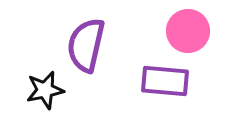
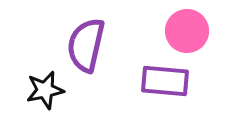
pink circle: moved 1 px left
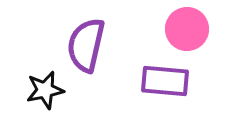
pink circle: moved 2 px up
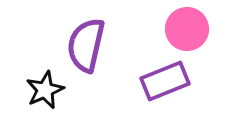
purple rectangle: rotated 27 degrees counterclockwise
black star: rotated 12 degrees counterclockwise
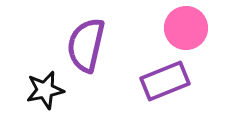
pink circle: moved 1 px left, 1 px up
black star: rotated 12 degrees clockwise
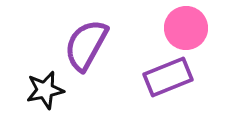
purple semicircle: rotated 16 degrees clockwise
purple rectangle: moved 3 px right, 4 px up
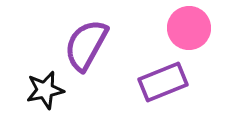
pink circle: moved 3 px right
purple rectangle: moved 5 px left, 5 px down
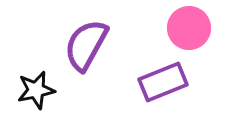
black star: moved 9 px left
